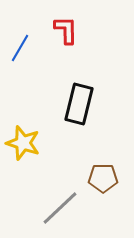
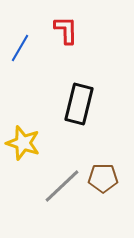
gray line: moved 2 px right, 22 px up
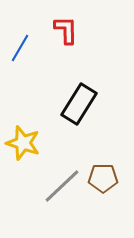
black rectangle: rotated 18 degrees clockwise
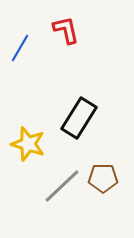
red L-shape: rotated 12 degrees counterclockwise
black rectangle: moved 14 px down
yellow star: moved 5 px right, 1 px down
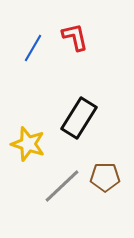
red L-shape: moved 9 px right, 7 px down
blue line: moved 13 px right
brown pentagon: moved 2 px right, 1 px up
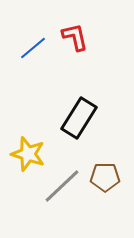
blue line: rotated 20 degrees clockwise
yellow star: moved 10 px down
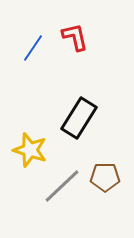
blue line: rotated 16 degrees counterclockwise
yellow star: moved 2 px right, 4 px up
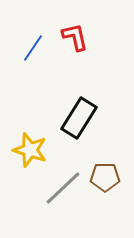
gray line: moved 1 px right, 2 px down
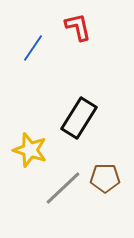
red L-shape: moved 3 px right, 10 px up
brown pentagon: moved 1 px down
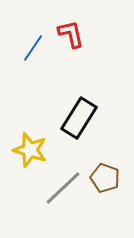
red L-shape: moved 7 px left, 7 px down
brown pentagon: rotated 20 degrees clockwise
